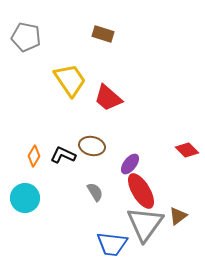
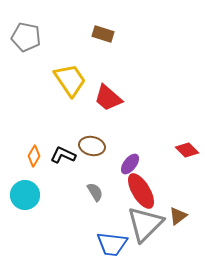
cyan circle: moved 3 px up
gray triangle: rotated 9 degrees clockwise
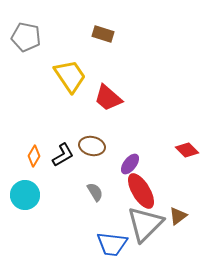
yellow trapezoid: moved 4 px up
black L-shape: rotated 125 degrees clockwise
